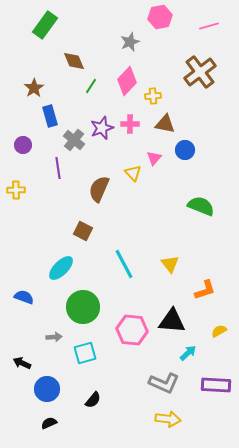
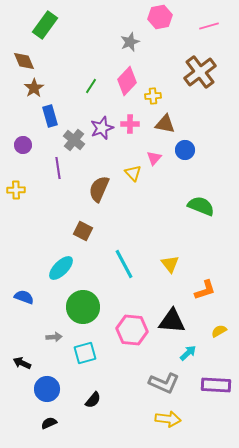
brown diamond at (74, 61): moved 50 px left
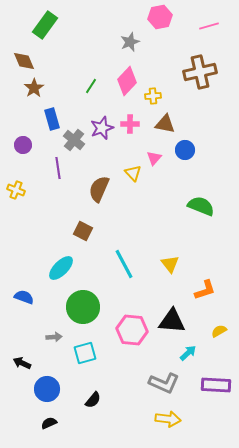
brown cross at (200, 72): rotated 24 degrees clockwise
blue rectangle at (50, 116): moved 2 px right, 3 px down
yellow cross at (16, 190): rotated 24 degrees clockwise
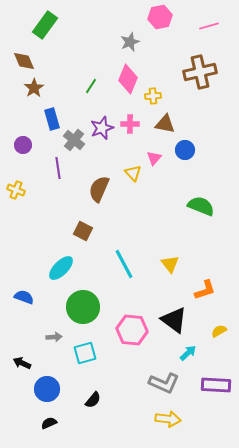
pink diamond at (127, 81): moved 1 px right, 2 px up; rotated 20 degrees counterclockwise
black triangle at (172, 321): moved 2 px right, 1 px up; rotated 32 degrees clockwise
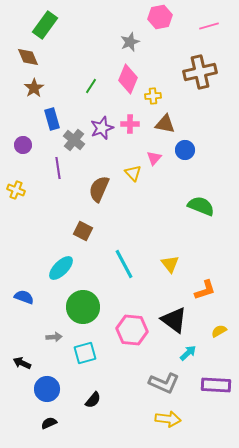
brown diamond at (24, 61): moved 4 px right, 4 px up
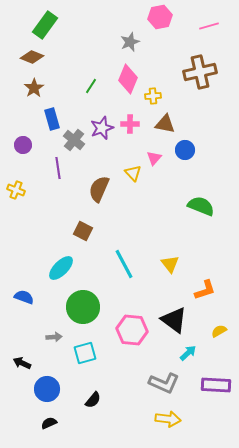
brown diamond at (28, 57): moved 4 px right; rotated 45 degrees counterclockwise
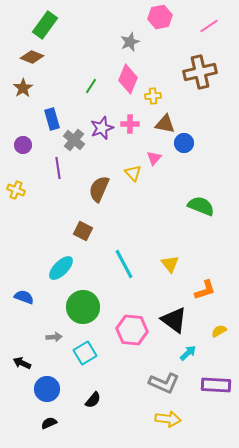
pink line at (209, 26): rotated 18 degrees counterclockwise
brown star at (34, 88): moved 11 px left
blue circle at (185, 150): moved 1 px left, 7 px up
cyan square at (85, 353): rotated 15 degrees counterclockwise
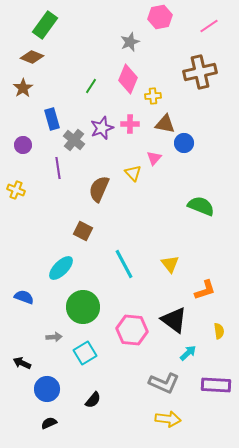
yellow semicircle at (219, 331): rotated 112 degrees clockwise
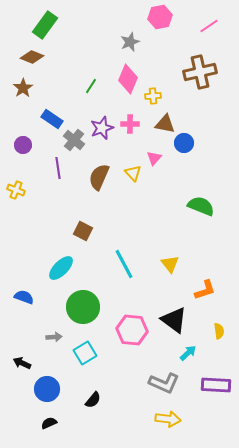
blue rectangle at (52, 119): rotated 40 degrees counterclockwise
brown semicircle at (99, 189): moved 12 px up
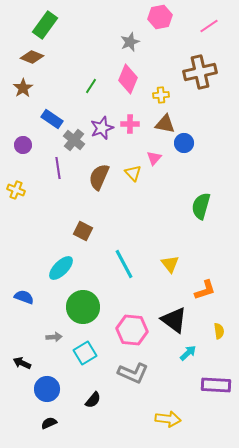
yellow cross at (153, 96): moved 8 px right, 1 px up
green semicircle at (201, 206): rotated 96 degrees counterclockwise
gray L-shape at (164, 383): moved 31 px left, 10 px up
